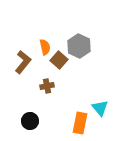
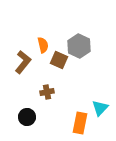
orange semicircle: moved 2 px left, 2 px up
brown square: rotated 18 degrees counterclockwise
brown cross: moved 6 px down
cyan triangle: rotated 24 degrees clockwise
black circle: moved 3 px left, 4 px up
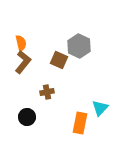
orange semicircle: moved 22 px left, 2 px up
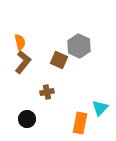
orange semicircle: moved 1 px left, 1 px up
black circle: moved 2 px down
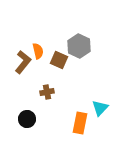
orange semicircle: moved 18 px right, 9 px down
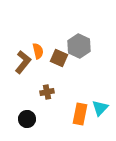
brown square: moved 2 px up
orange rectangle: moved 9 px up
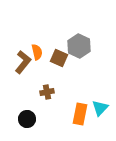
orange semicircle: moved 1 px left, 1 px down
